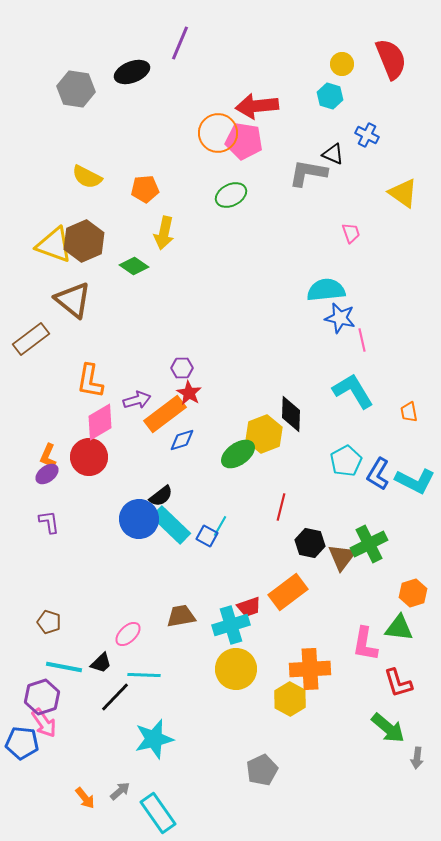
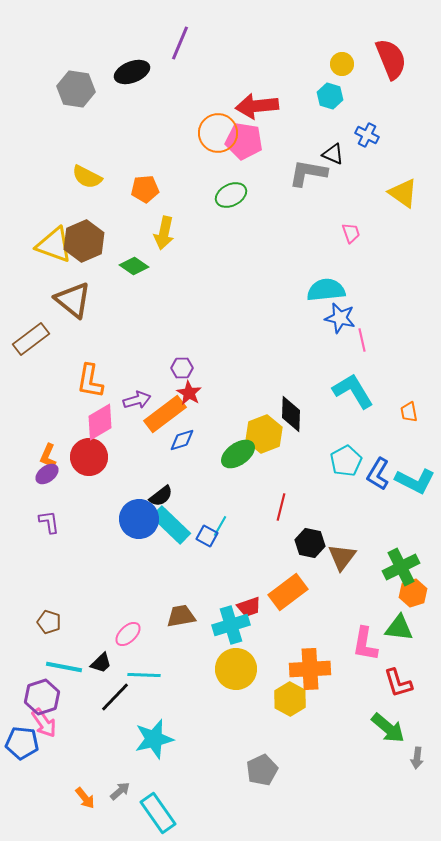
green cross at (369, 544): moved 32 px right, 23 px down
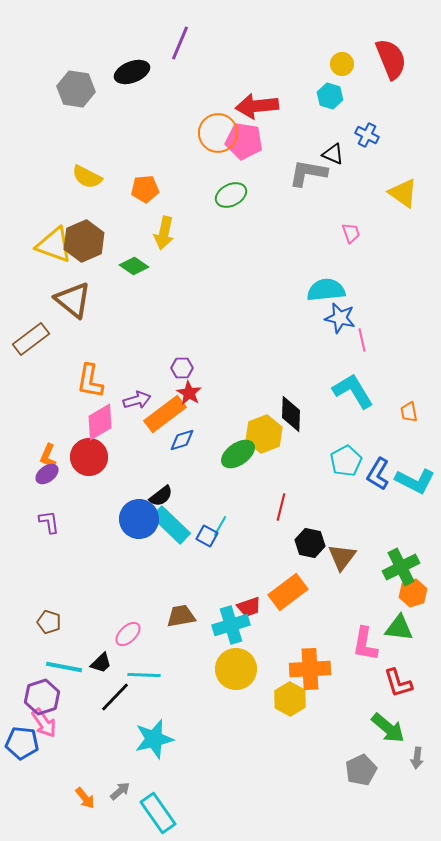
gray pentagon at (262, 770): moved 99 px right
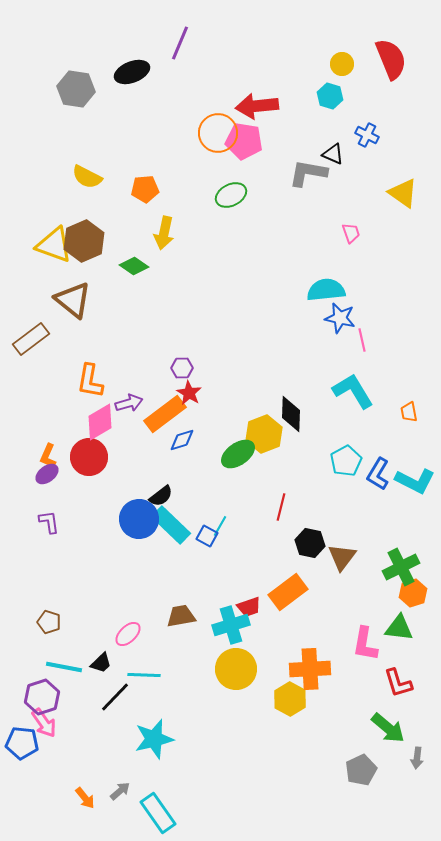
purple arrow at (137, 400): moved 8 px left, 3 px down
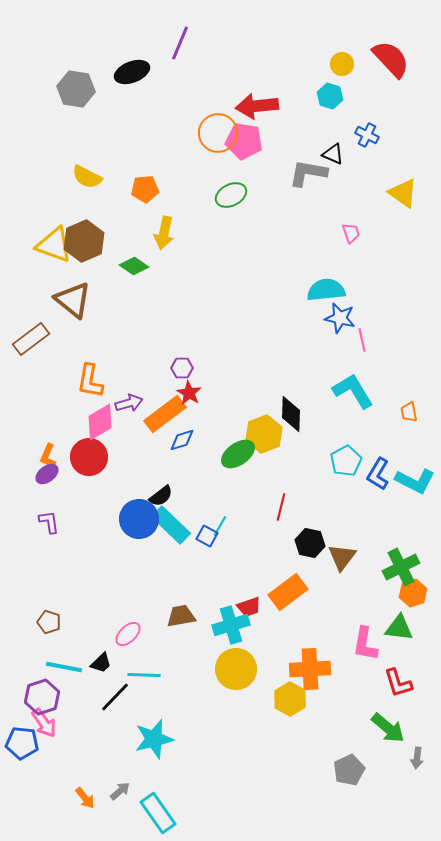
red semicircle at (391, 59): rotated 21 degrees counterclockwise
gray pentagon at (361, 770): moved 12 px left
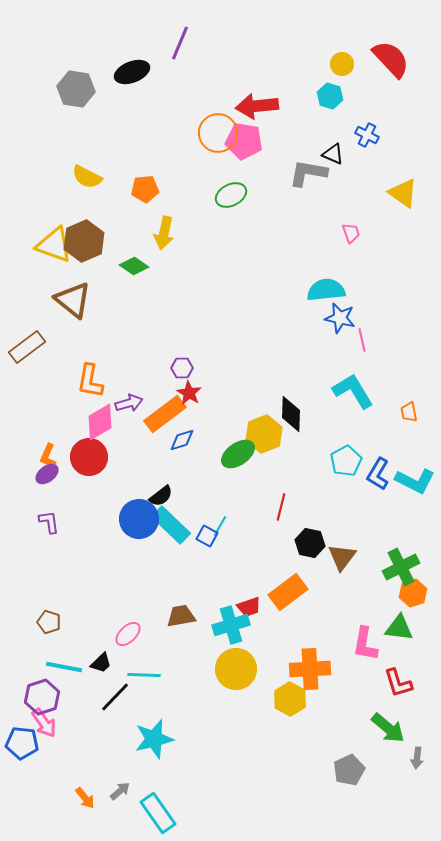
brown rectangle at (31, 339): moved 4 px left, 8 px down
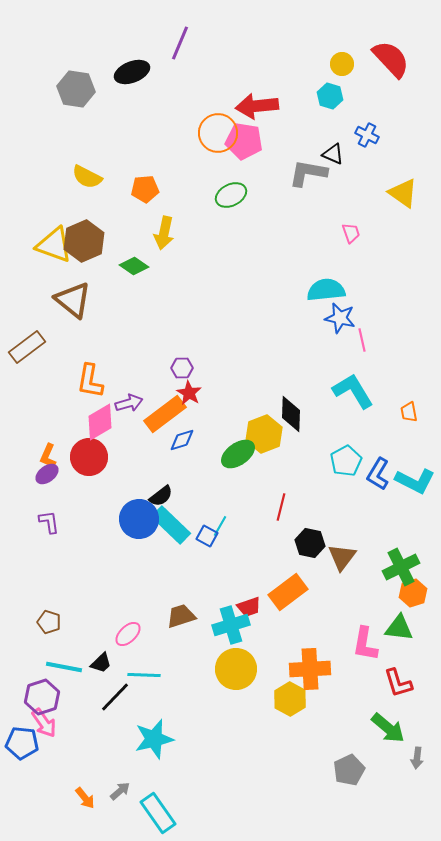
brown trapezoid at (181, 616): rotated 8 degrees counterclockwise
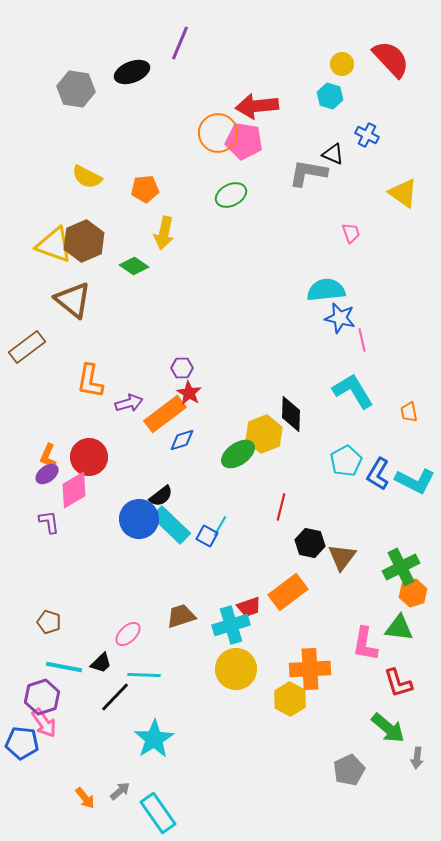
pink diamond at (100, 422): moved 26 px left, 68 px down
cyan star at (154, 739): rotated 18 degrees counterclockwise
